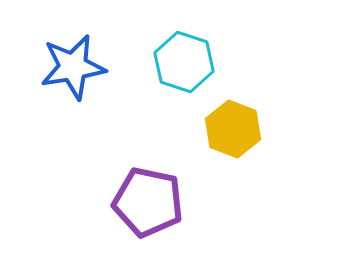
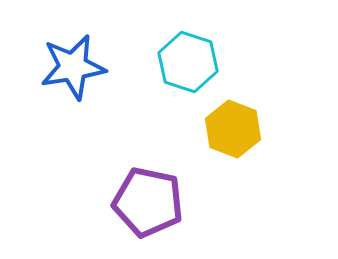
cyan hexagon: moved 4 px right
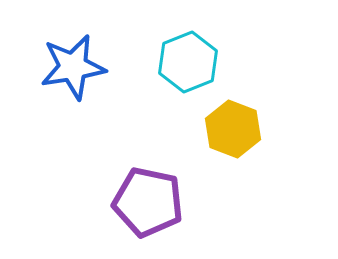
cyan hexagon: rotated 20 degrees clockwise
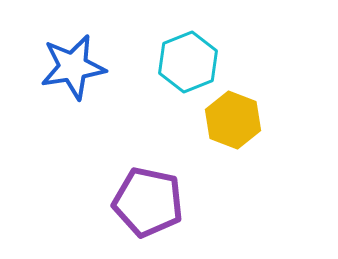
yellow hexagon: moved 9 px up
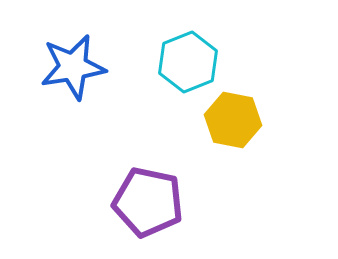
yellow hexagon: rotated 10 degrees counterclockwise
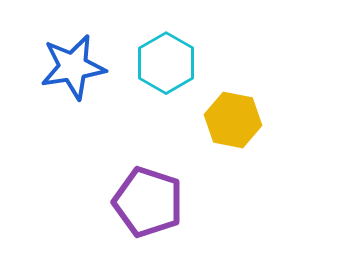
cyan hexagon: moved 22 px left, 1 px down; rotated 8 degrees counterclockwise
purple pentagon: rotated 6 degrees clockwise
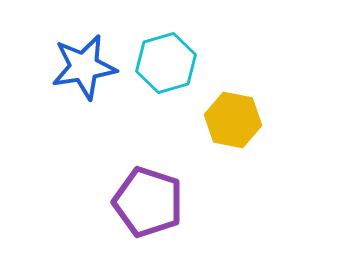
cyan hexagon: rotated 14 degrees clockwise
blue star: moved 11 px right
